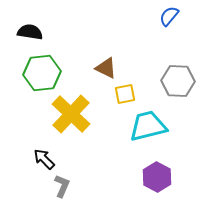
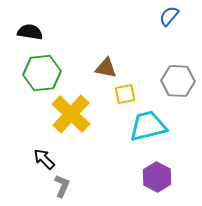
brown triangle: rotated 15 degrees counterclockwise
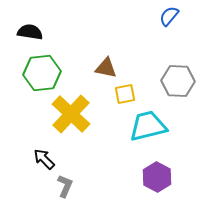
gray L-shape: moved 3 px right
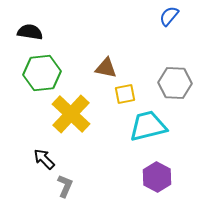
gray hexagon: moved 3 px left, 2 px down
